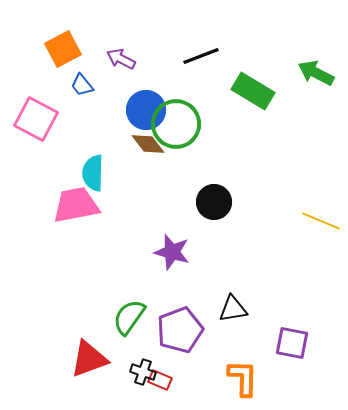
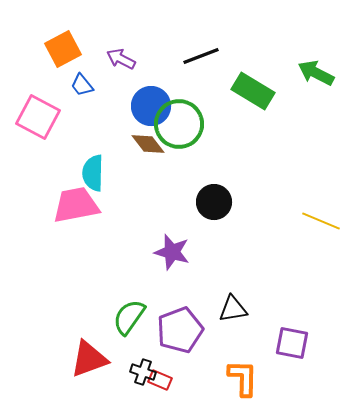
blue circle: moved 5 px right, 4 px up
pink square: moved 2 px right, 2 px up
green circle: moved 3 px right
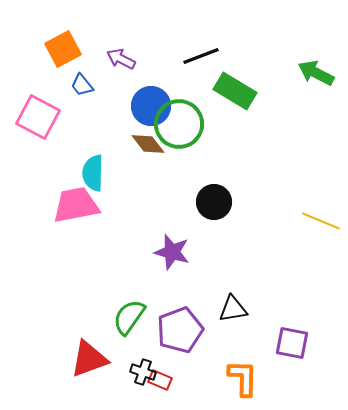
green rectangle: moved 18 px left
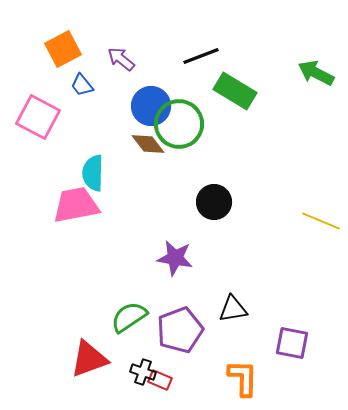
purple arrow: rotated 12 degrees clockwise
purple star: moved 3 px right, 6 px down; rotated 6 degrees counterclockwise
green semicircle: rotated 21 degrees clockwise
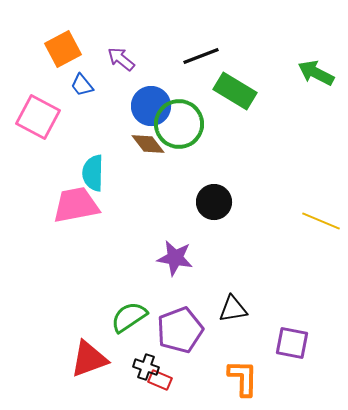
black cross: moved 3 px right, 5 px up
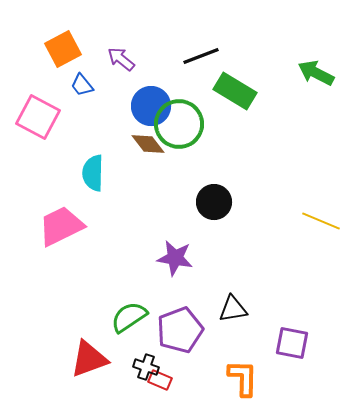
pink trapezoid: moved 15 px left, 21 px down; rotated 15 degrees counterclockwise
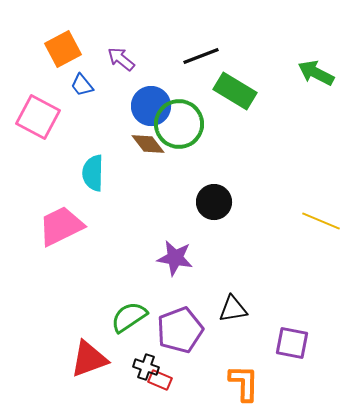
orange L-shape: moved 1 px right, 5 px down
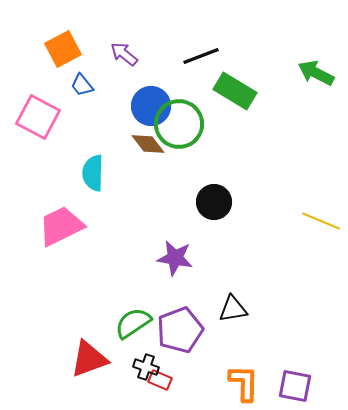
purple arrow: moved 3 px right, 5 px up
green semicircle: moved 4 px right, 6 px down
purple square: moved 3 px right, 43 px down
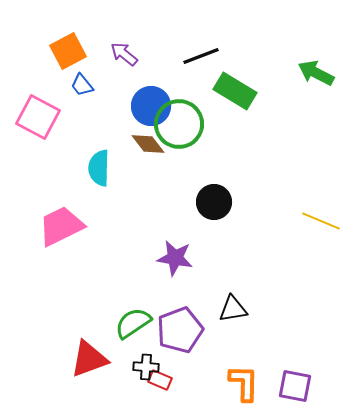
orange square: moved 5 px right, 2 px down
cyan semicircle: moved 6 px right, 5 px up
black cross: rotated 15 degrees counterclockwise
